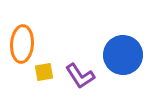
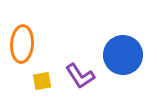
yellow square: moved 2 px left, 9 px down
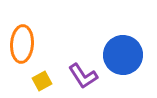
purple L-shape: moved 3 px right
yellow square: rotated 18 degrees counterclockwise
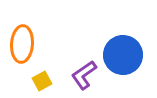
purple L-shape: moved 1 px right, 1 px up; rotated 88 degrees clockwise
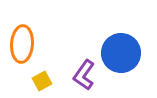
blue circle: moved 2 px left, 2 px up
purple L-shape: rotated 20 degrees counterclockwise
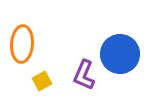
blue circle: moved 1 px left, 1 px down
purple L-shape: rotated 12 degrees counterclockwise
